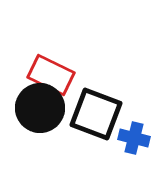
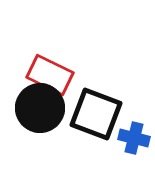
red rectangle: moved 1 px left
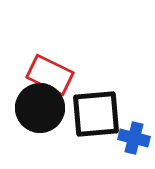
black square: rotated 26 degrees counterclockwise
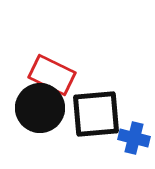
red rectangle: moved 2 px right
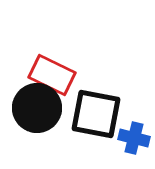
black circle: moved 3 px left
black square: rotated 16 degrees clockwise
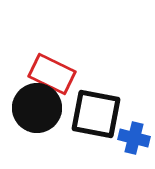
red rectangle: moved 1 px up
